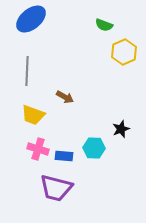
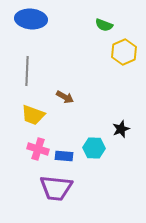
blue ellipse: rotated 44 degrees clockwise
purple trapezoid: rotated 8 degrees counterclockwise
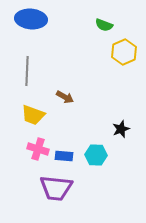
cyan hexagon: moved 2 px right, 7 px down
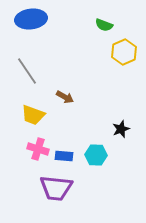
blue ellipse: rotated 12 degrees counterclockwise
gray line: rotated 36 degrees counterclockwise
